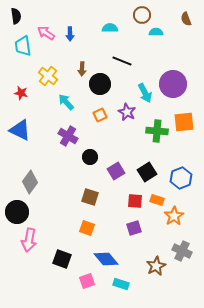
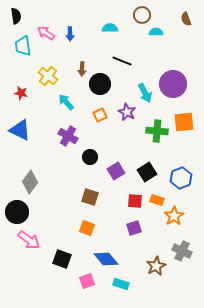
pink arrow at (29, 240): rotated 65 degrees counterclockwise
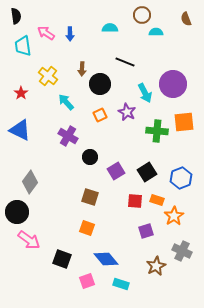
black line at (122, 61): moved 3 px right, 1 px down
red star at (21, 93): rotated 24 degrees clockwise
purple square at (134, 228): moved 12 px right, 3 px down
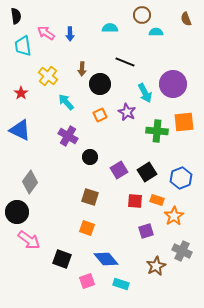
purple square at (116, 171): moved 3 px right, 1 px up
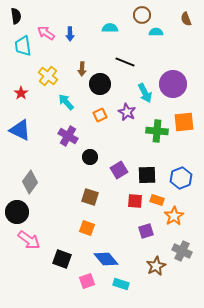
black square at (147, 172): moved 3 px down; rotated 30 degrees clockwise
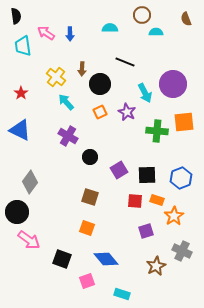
yellow cross at (48, 76): moved 8 px right, 1 px down
orange square at (100, 115): moved 3 px up
cyan rectangle at (121, 284): moved 1 px right, 10 px down
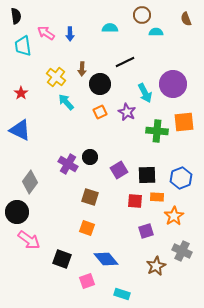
black line at (125, 62): rotated 48 degrees counterclockwise
purple cross at (68, 136): moved 28 px down
orange rectangle at (157, 200): moved 3 px up; rotated 16 degrees counterclockwise
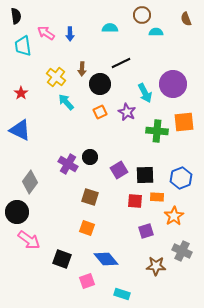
black line at (125, 62): moved 4 px left, 1 px down
black square at (147, 175): moved 2 px left
brown star at (156, 266): rotated 30 degrees clockwise
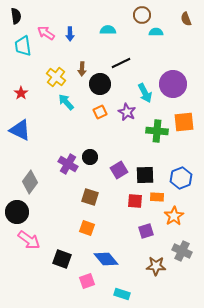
cyan semicircle at (110, 28): moved 2 px left, 2 px down
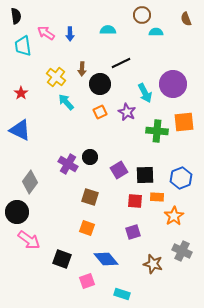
purple square at (146, 231): moved 13 px left, 1 px down
brown star at (156, 266): moved 3 px left, 2 px up; rotated 12 degrees clockwise
